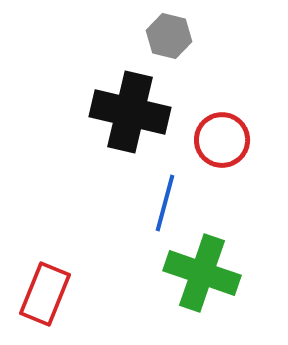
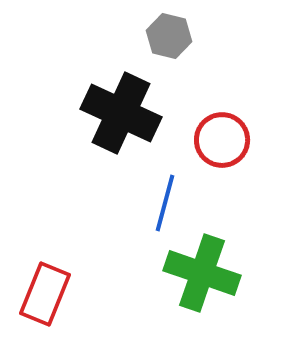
black cross: moved 9 px left, 1 px down; rotated 12 degrees clockwise
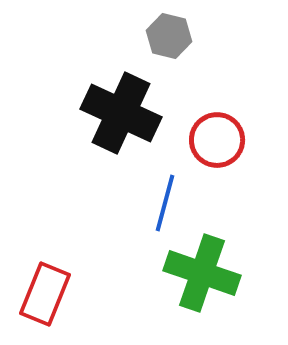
red circle: moved 5 px left
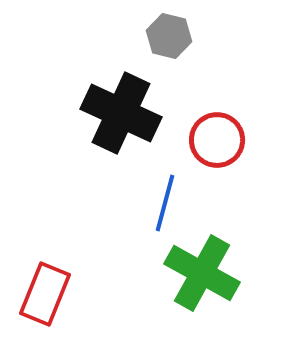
green cross: rotated 10 degrees clockwise
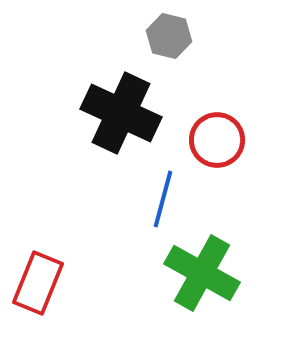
blue line: moved 2 px left, 4 px up
red rectangle: moved 7 px left, 11 px up
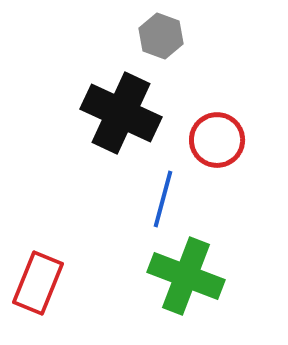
gray hexagon: moved 8 px left; rotated 6 degrees clockwise
green cross: moved 16 px left, 3 px down; rotated 8 degrees counterclockwise
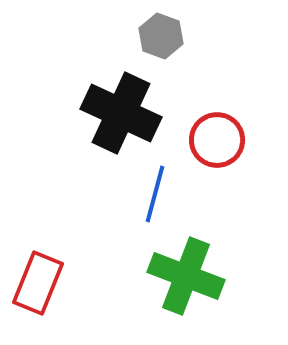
blue line: moved 8 px left, 5 px up
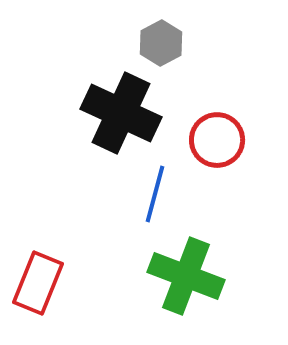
gray hexagon: moved 7 px down; rotated 12 degrees clockwise
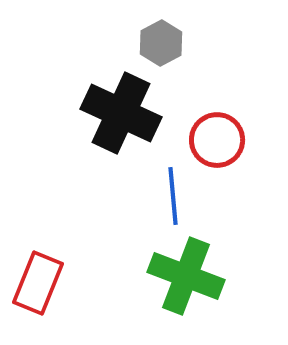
blue line: moved 18 px right, 2 px down; rotated 20 degrees counterclockwise
